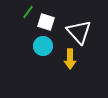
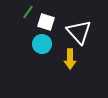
cyan circle: moved 1 px left, 2 px up
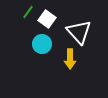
white square: moved 1 px right, 3 px up; rotated 18 degrees clockwise
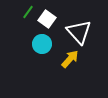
yellow arrow: rotated 138 degrees counterclockwise
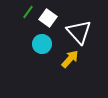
white square: moved 1 px right, 1 px up
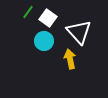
cyan circle: moved 2 px right, 3 px up
yellow arrow: rotated 54 degrees counterclockwise
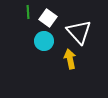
green line: rotated 40 degrees counterclockwise
